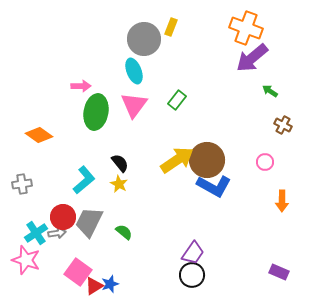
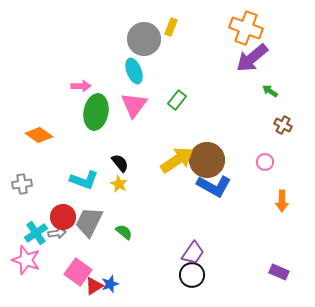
cyan L-shape: rotated 60 degrees clockwise
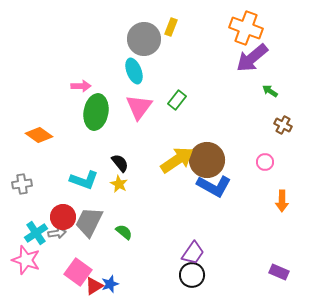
pink triangle: moved 5 px right, 2 px down
